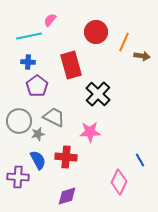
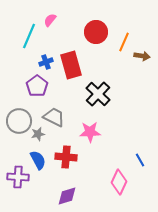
cyan line: rotated 55 degrees counterclockwise
blue cross: moved 18 px right; rotated 24 degrees counterclockwise
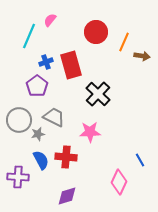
gray circle: moved 1 px up
blue semicircle: moved 3 px right
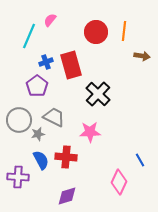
orange line: moved 11 px up; rotated 18 degrees counterclockwise
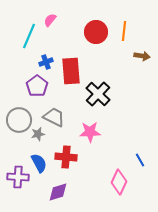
red rectangle: moved 6 px down; rotated 12 degrees clockwise
blue semicircle: moved 2 px left, 3 px down
purple diamond: moved 9 px left, 4 px up
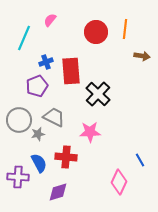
orange line: moved 1 px right, 2 px up
cyan line: moved 5 px left, 2 px down
purple pentagon: rotated 15 degrees clockwise
